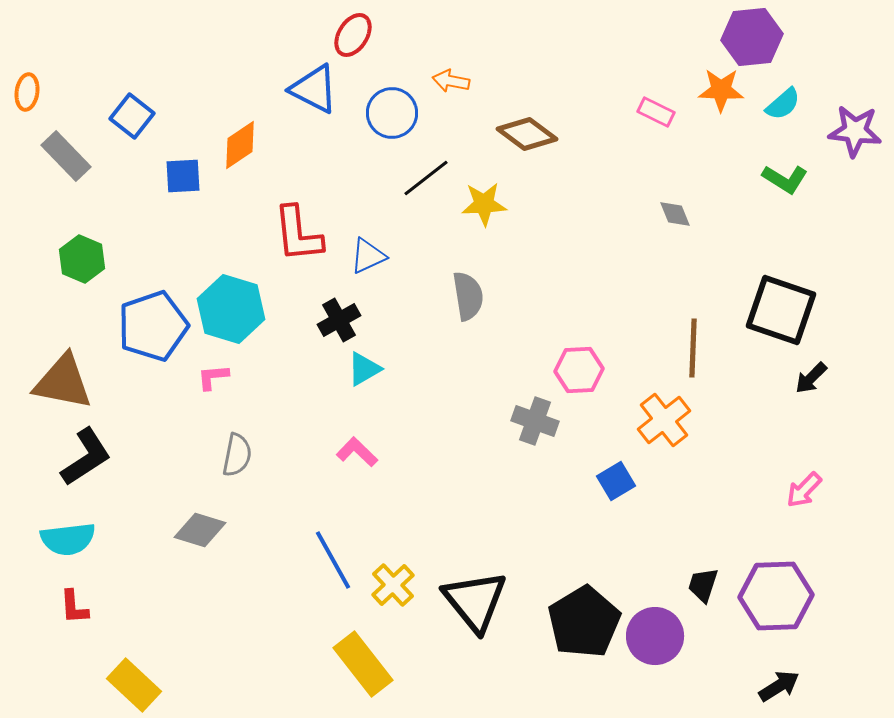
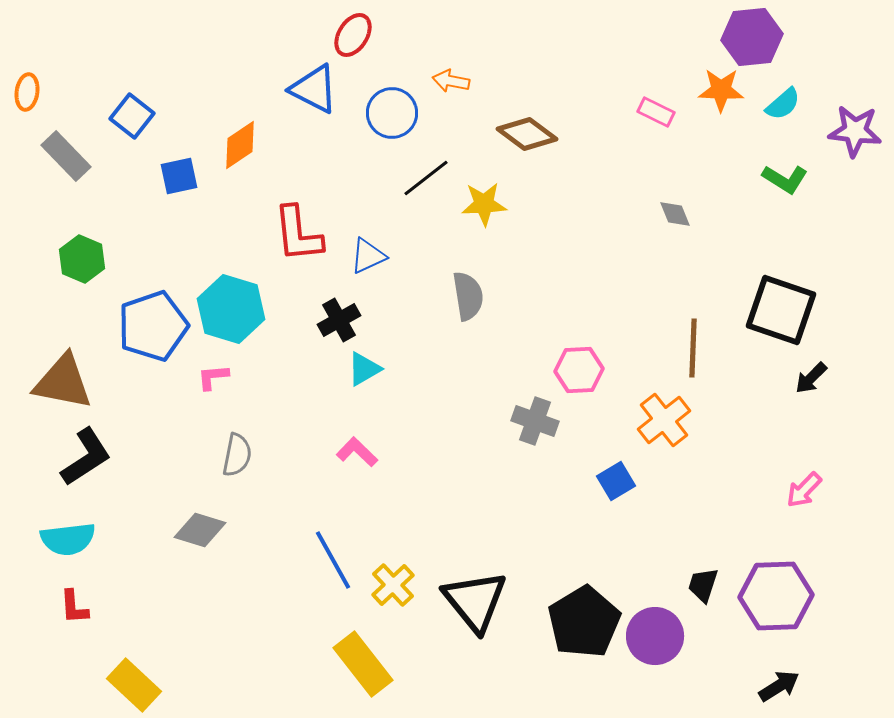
blue square at (183, 176): moved 4 px left; rotated 9 degrees counterclockwise
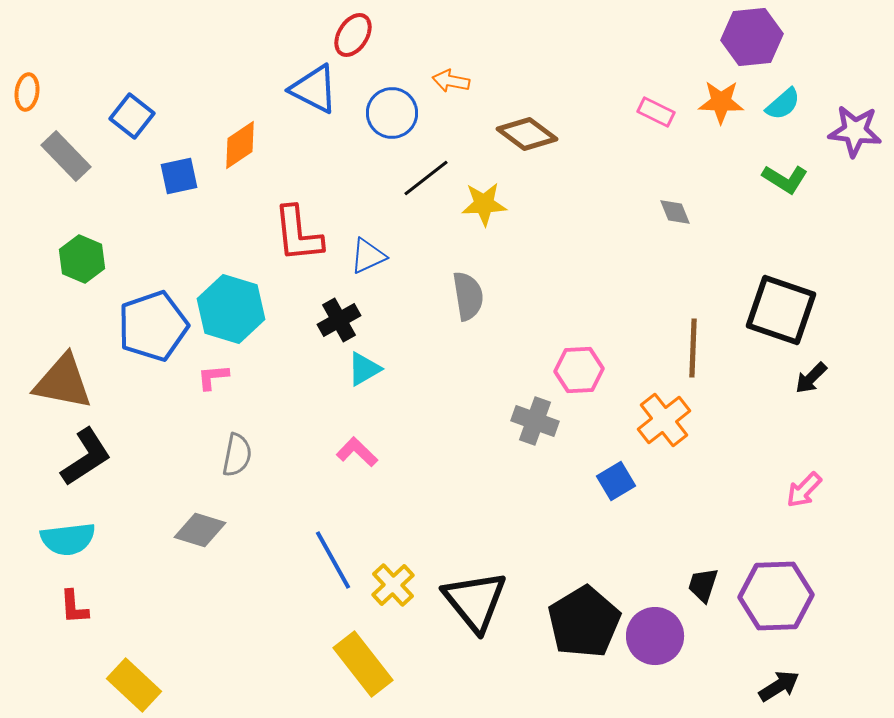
orange star at (721, 90): moved 12 px down
gray diamond at (675, 214): moved 2 px up
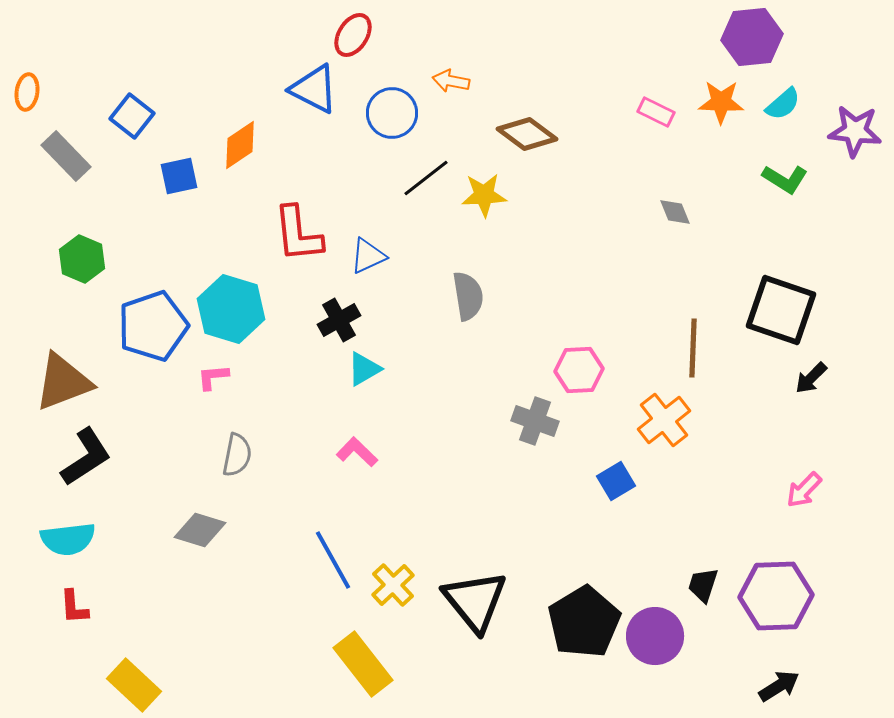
yellow star at (484, 204): moved 9 px up
brown triangle at (63, 382): rotated 32 degrees counterclockwise
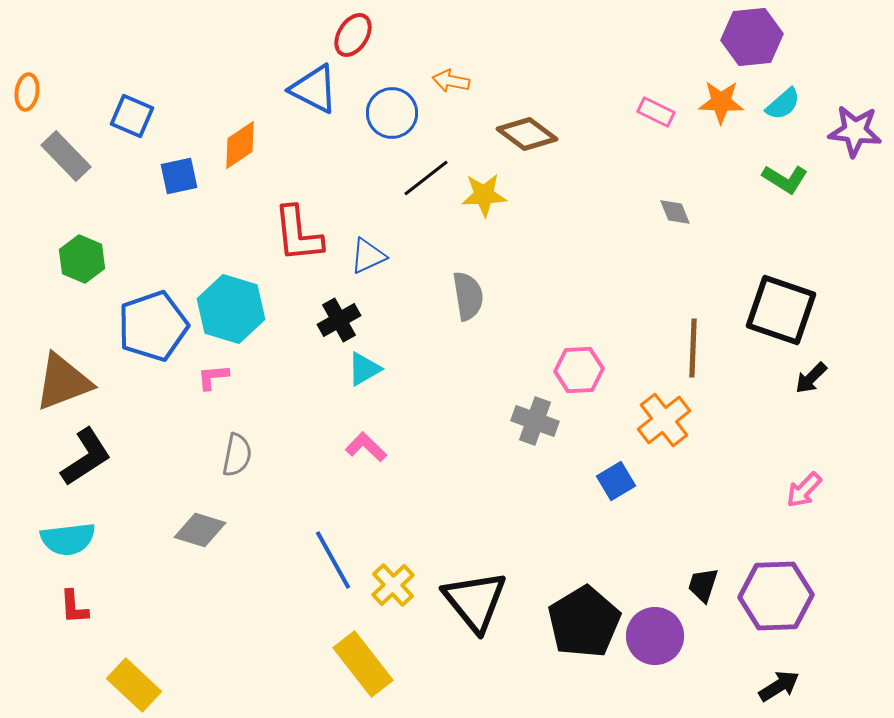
blue square at (132, 116): rotated 15 degrees counterclockwise
pink L-shape at (357, 452): moved 9 px right, 5 px up
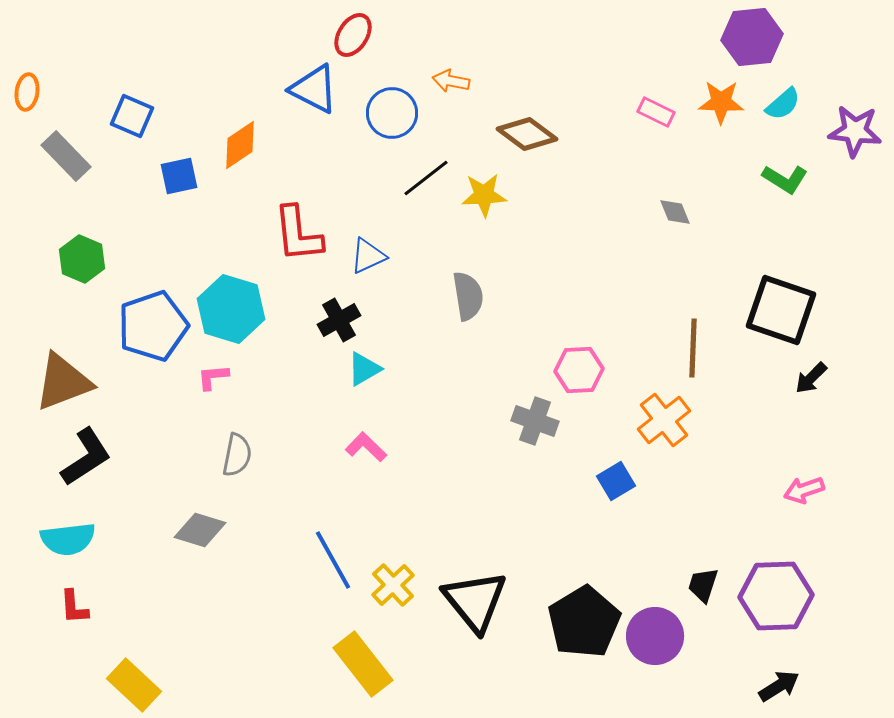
pink arrow at (804, 490): rotated 27 degrees clockwise
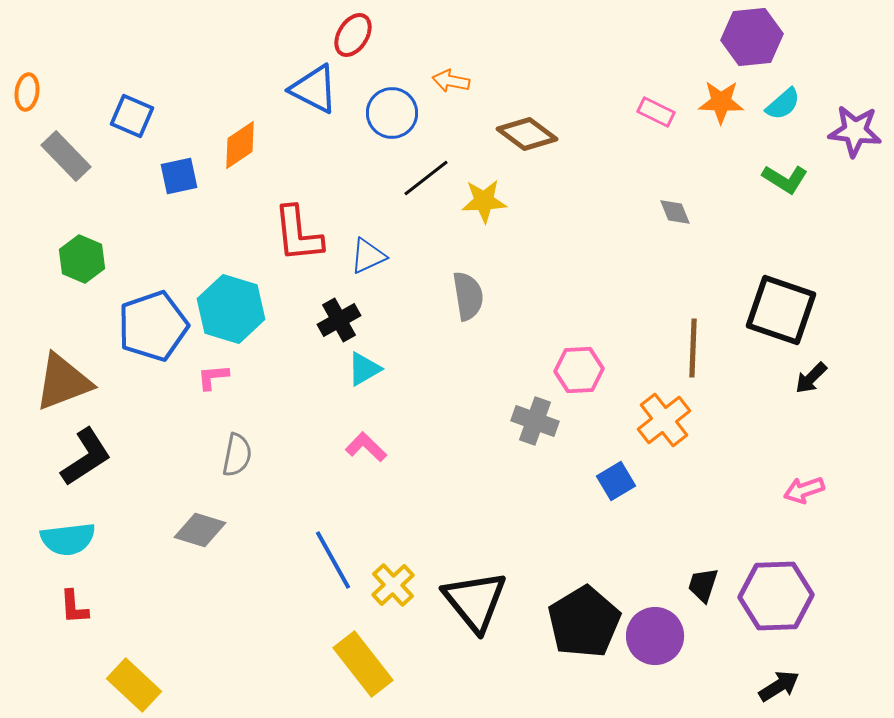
yellow star at (484, 195): moved 6 px down
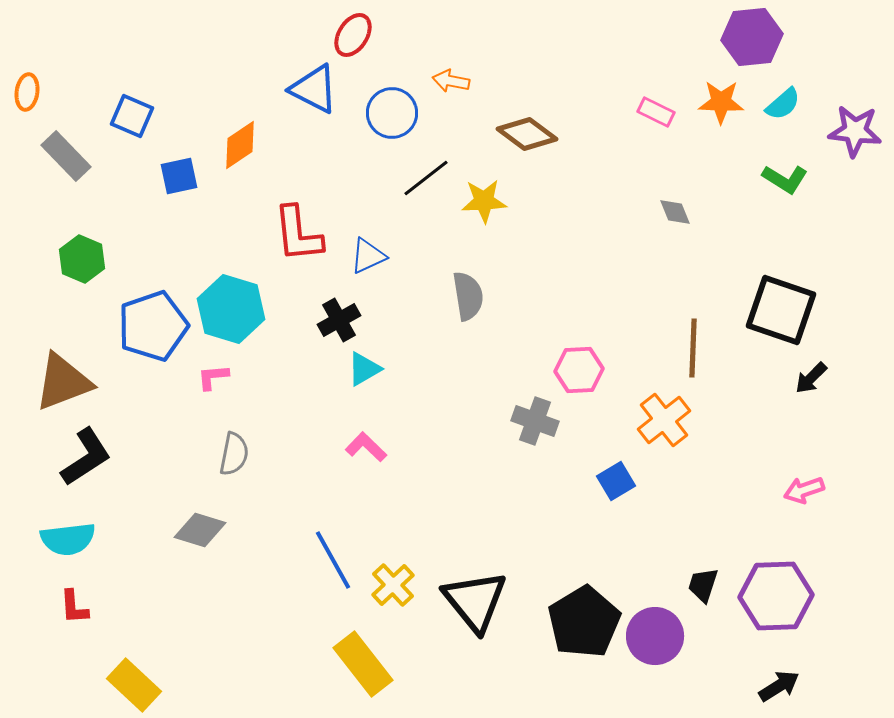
gray semicircle at (237, 455): moved 3 px left, 1 px up
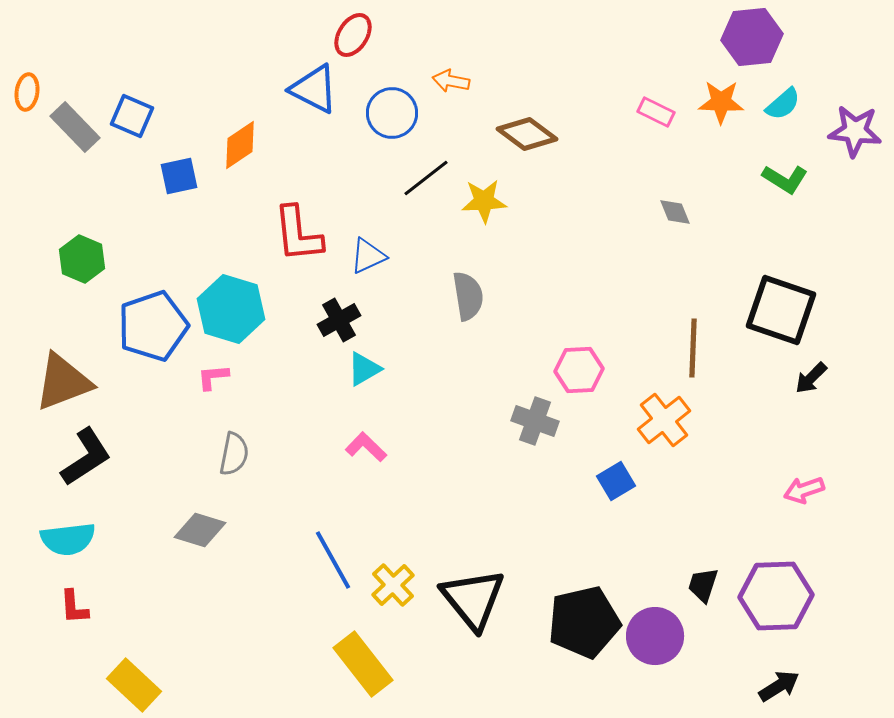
gray rectangle at (66, 156): moved 9 px right, 29 px up
black triangle at (475, 601): moved 2 px left, 2 px up
black pentagon at (584, 622): rotated 18 degrees clockwise
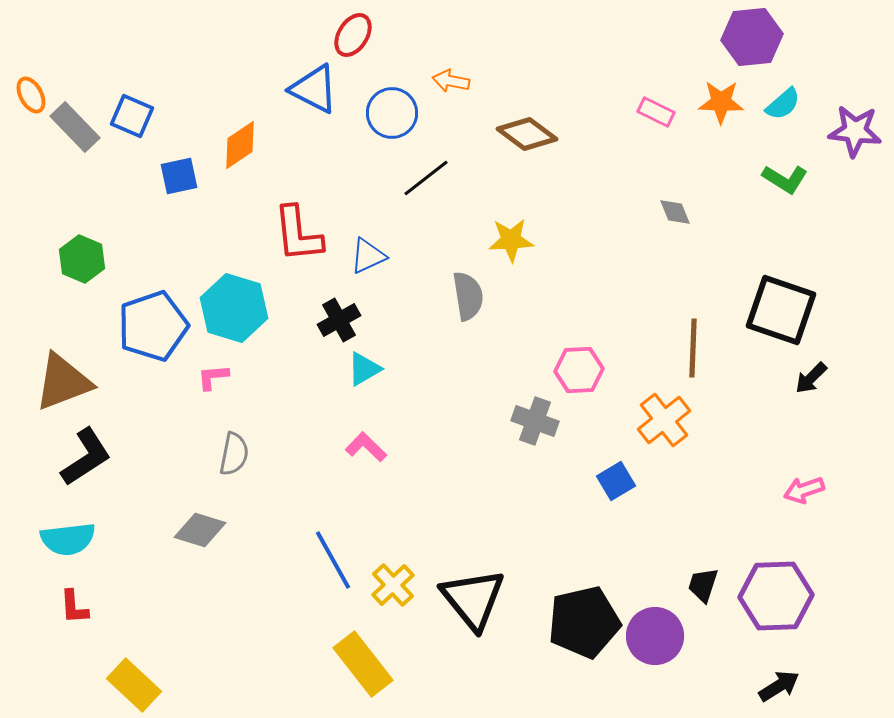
orange ellipse at (27, 92): moved 4 px right, 3 px down; rotated 36 degrees counterclockwise
yellow star at (484, 201): moved 27 px right, 39 px down
cyan hexagon at (231, 309): moved 3 px right, 1 px up
